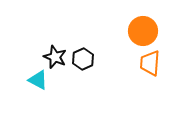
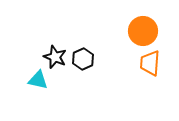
cyan triangle: rotated 15 degrees counterclockwise
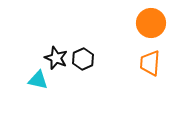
orange circle: moved 8 px right, 8 px up
black star: moved 1 px right, 1 px down
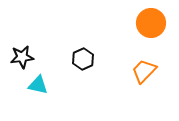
black star: moved 34 px left, 1 px up; rotated 30 degrees counterclockwise
orange trapezoid: moved 6 px left, 8 px down; rotated 40 degrees clockwise
cyan triangle: moved 5 px down
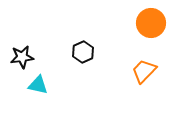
black hexagon: moved 7 px up
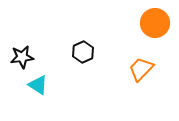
orange circle: moved 4 px right
orange trapezoid: moved 3 px left, 2 px up
cyan triangle: rotated 20 degrees clockwise
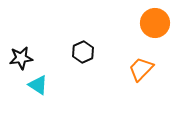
black star: moved 1 px left, 1 px down
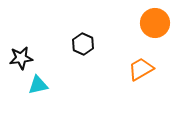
black hexagon: moved 8 px up; rotated 10 degrees counterclockwise
orange trapezoid: rotated 16 degrees clockwise
cyan triangle: rotated 45 degrees counterclockwise
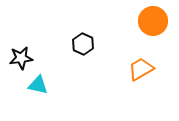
orange circle: moved 2 px left, 2 px up
cyan triangle: rotated 25 degrees clockwise
